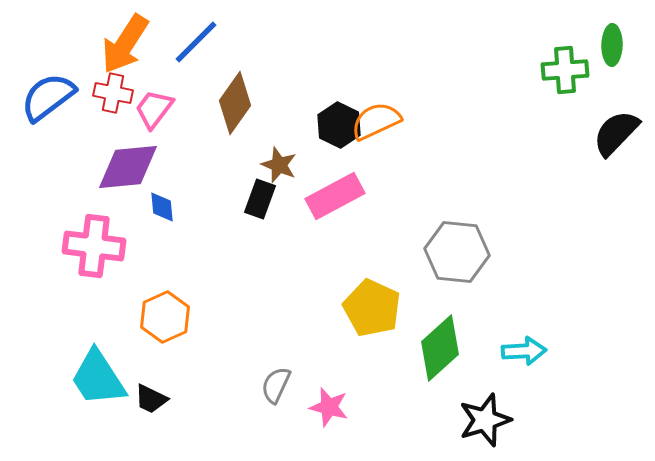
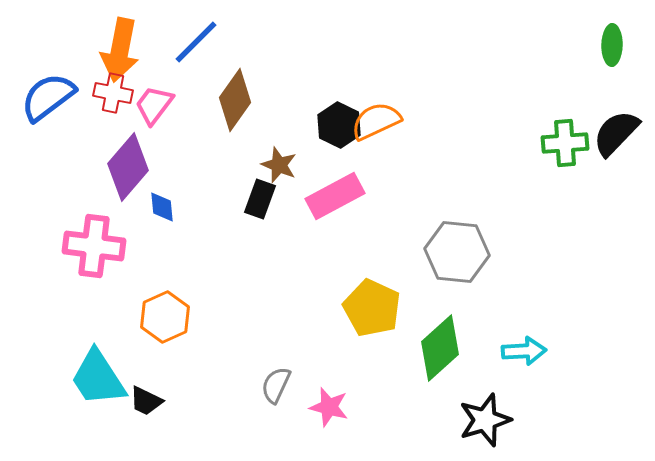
orange arrow: moved 5 px left, 6 px down; rotated 22 degrees counterclockwise
green cross: moved 73 px down
brown diamond: moved 3 px up
pink trapezoid: moved 4 px up
purple diamond: rotated 44 degrees counterclockwise
black trapezoid: moved 5 px left, 2 px down
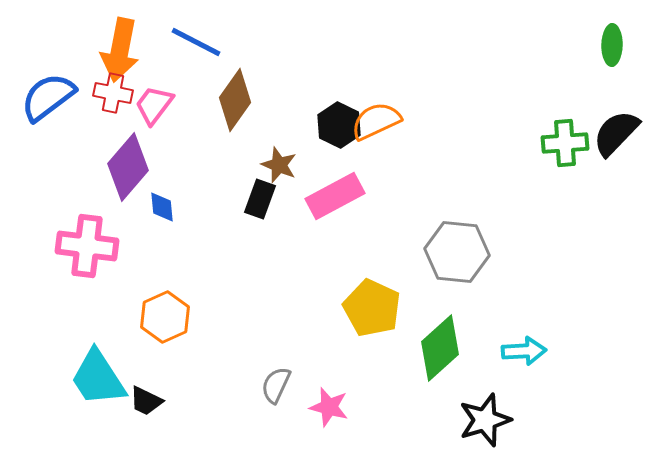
blue line: rotated 72 degrees clockwise
pink cross: moved 7 px left
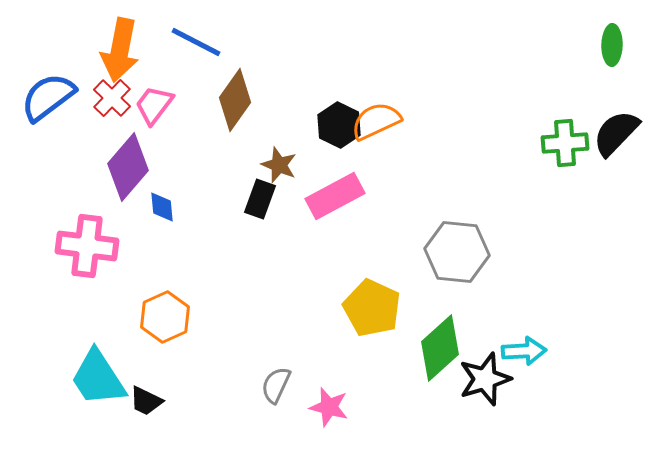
red cross: moved 1 px left, 5 px down; rotated 33 degrees clockwise
black star: moved 41 px up
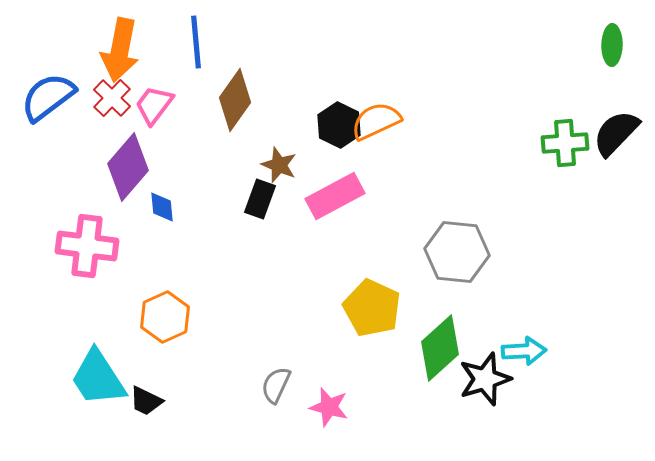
blue line: rotated 58 degrees clockwise
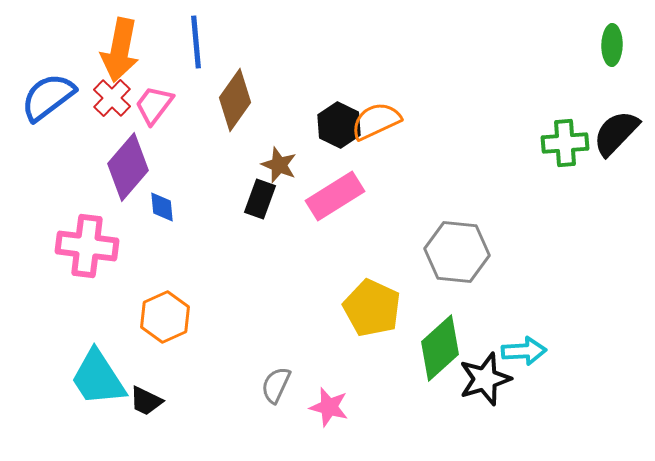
pink rectangle: rotated 4 degrees counterclockwise
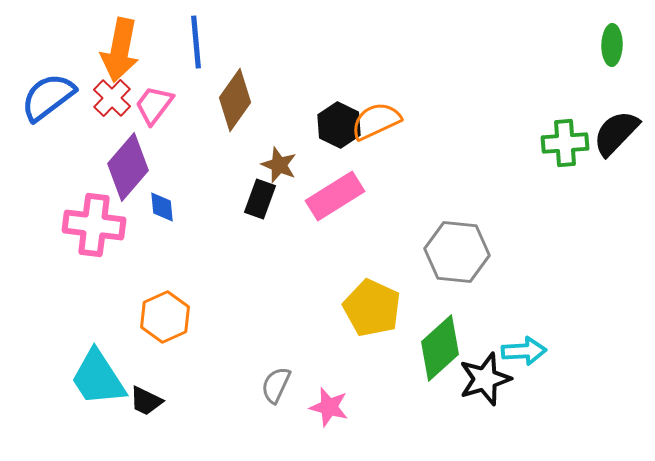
pink cross: moved 7 px right, 21 px up
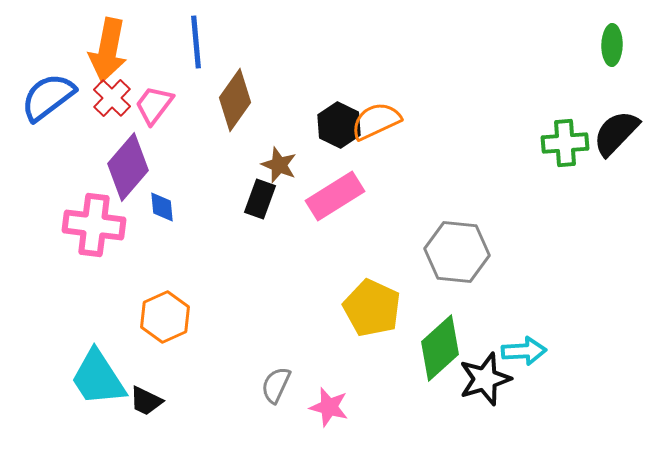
orange arrow: moved 12 px left
